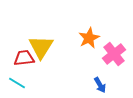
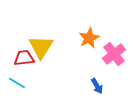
blue arrow: moved 3 px left, 1 px down
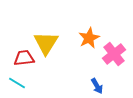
yellow triangle: moved 5 px right, 4 px up
